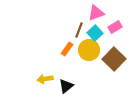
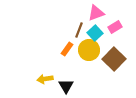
black triangle: rotated 21 degrees counterclockwise
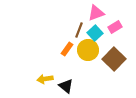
yellow circle: moved 1 px left
black triangle: rotated 21 degrees counterclockwise
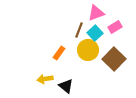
orange rectangle: moved 8 px left, 4 px down
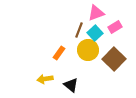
black triangle: moved 5 px right, 1 px up
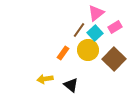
pink triangle: rotated 18 degrees counterclockwise
brown line: rotated 14 degrees clockwise
orange rectangle: moved 4 px right
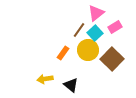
brown square: moved 2 px left
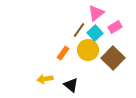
brown square: moved 1 px right, 1 px up
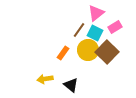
cyan square: rotated 21 degrees counterclockwise
brown square: moved 6 px left, 6 px up
